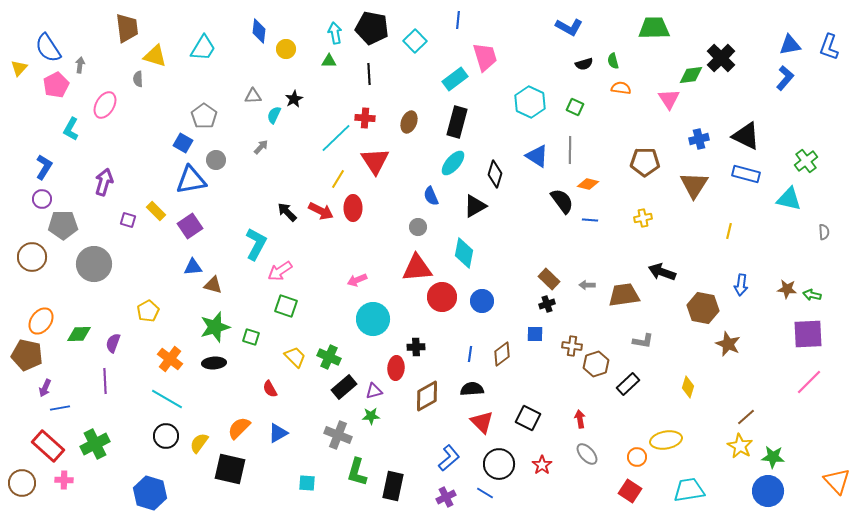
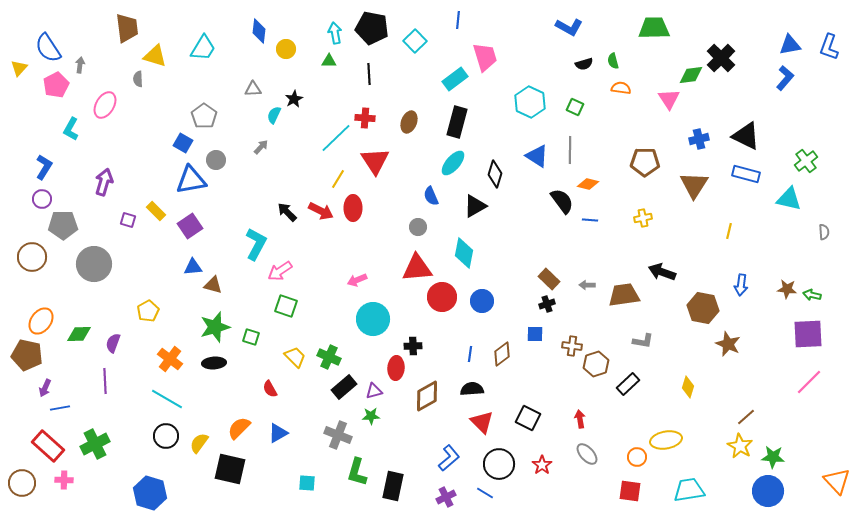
gray triangle at (253, 96): moved 7 px up
black cross at (416, 347): moved 3 px left, 1 px up
red square at (630, 491): rotated 25 degrees counterclockwise
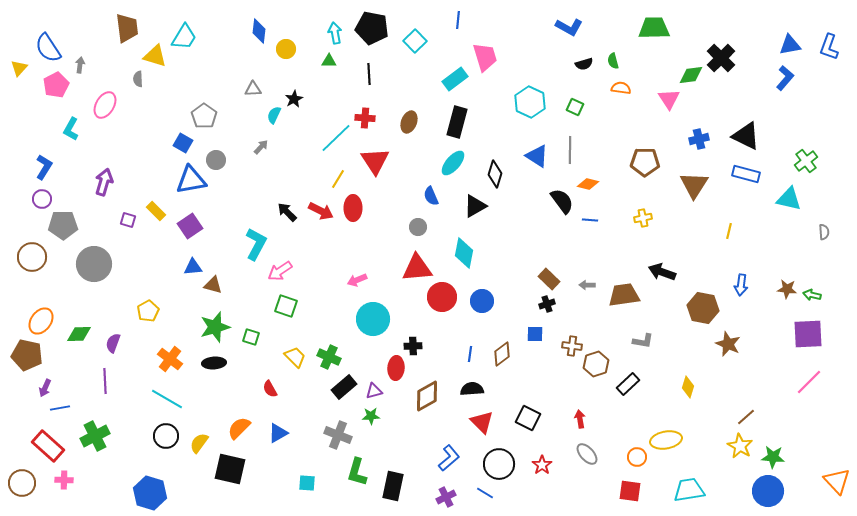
cyan trapezoid at (203, 48): moved 19 px left, 11 px up
green cross at (95, 444): moved 8 px up
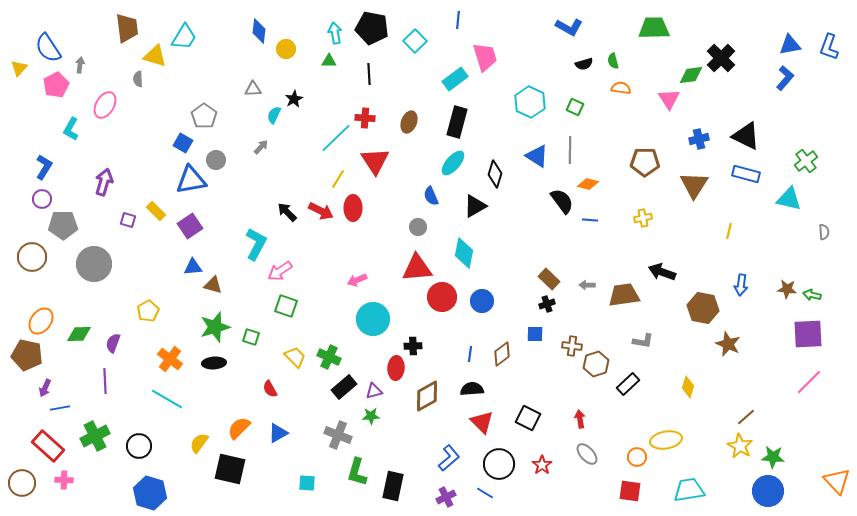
black circle at (166, 436): moved 27 px left, 10 px down
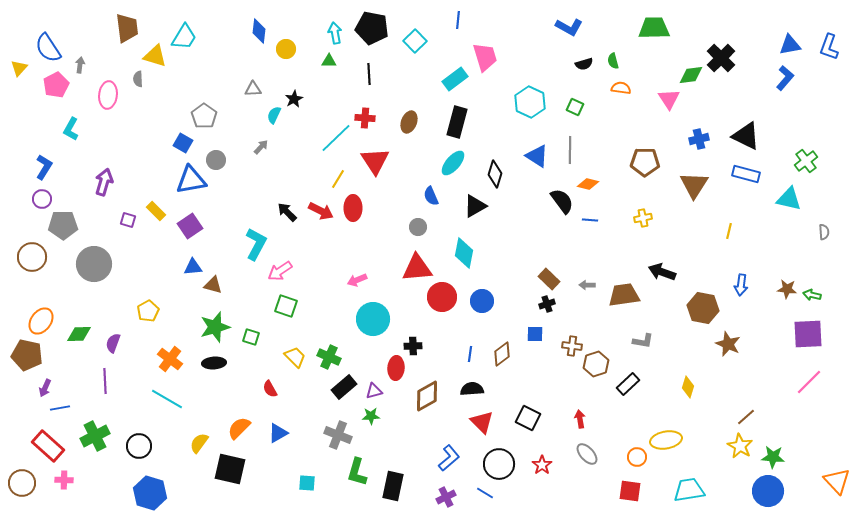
pink ellipse at (105, 105): moved 3 px right, 10 px up; rotated 24 degrees counterclockwise
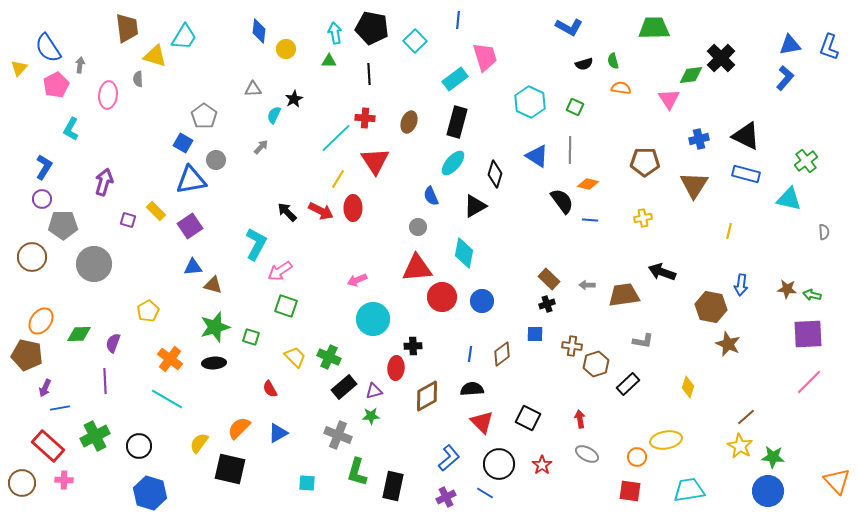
brown hexagon at (703, 308): moved 8 px right, 1 px up
gray ellipse at (587, 454): rotated 20 degrees counterclockwise
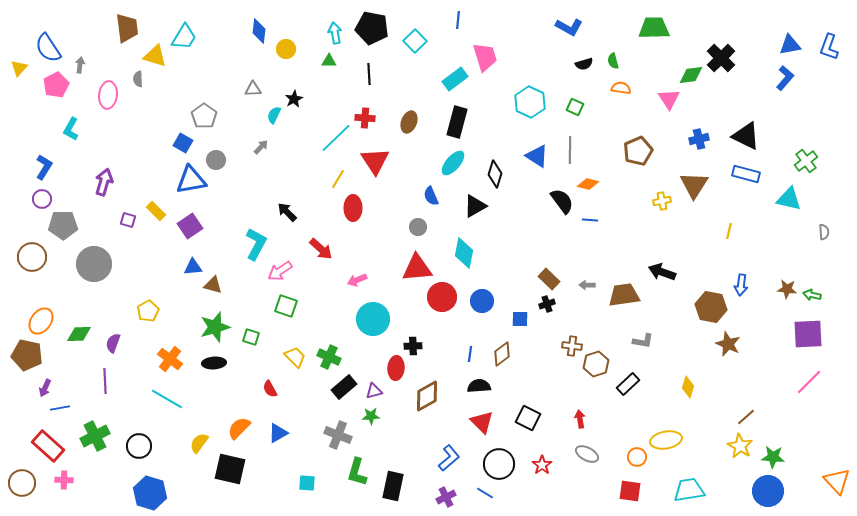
brown pentagon at (645, 162): moved 7 px left, 11 px up; rotated 24 degrees counterclockwise
red arrow at (321, 211): moved 38 px down; rotated 15 degrees clockwise
yellow cross at (643, 218): moved 19 px right, 17 px up
blue square at (535, 334): moved 15 px left, 15 px up
black semicircle at (472, 389): moved 7 px right, 3 px up
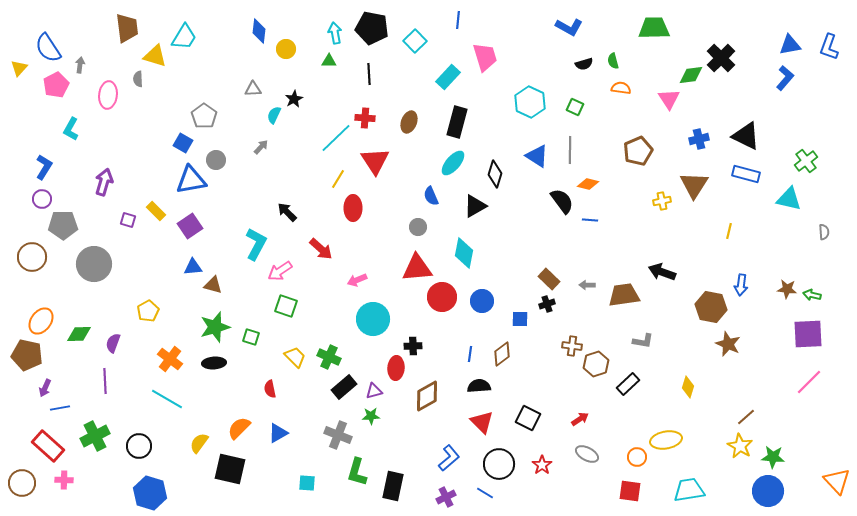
cyan rectangle at (455, 79): moved 7 px left, 2 px up; rotated 10 degrees counterclockwise
red semicircle at (270, 389): rotated 18 degrees clockwise
red arrow at (580, 419): rotated 66 degrees clockwise
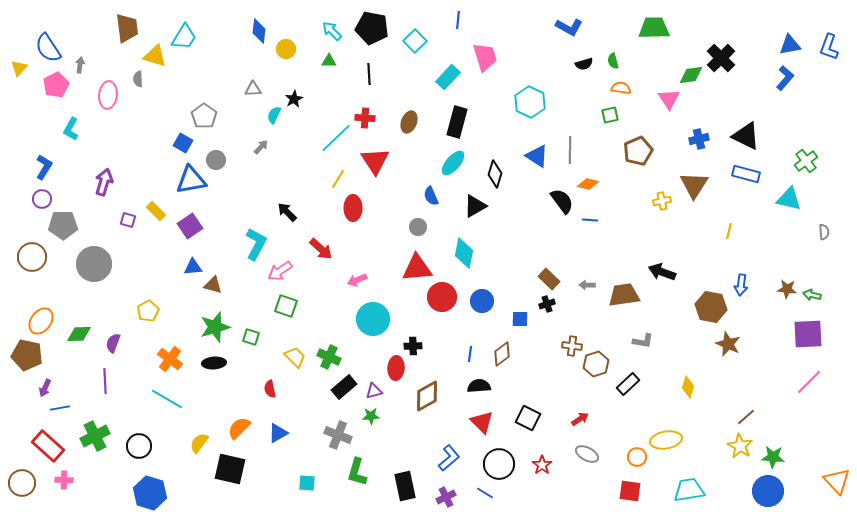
cyan arrow at (335, 33): moved 3 px left, 2 px up; rotated 35 degrees counterclockwise
green square at (575, 107): moved 35 px right, 8 px down; rotated 36 degrees counterclockwise
black rectangle at (393, 486): moved 12 px right; rotated 24 degrees counterclockwise
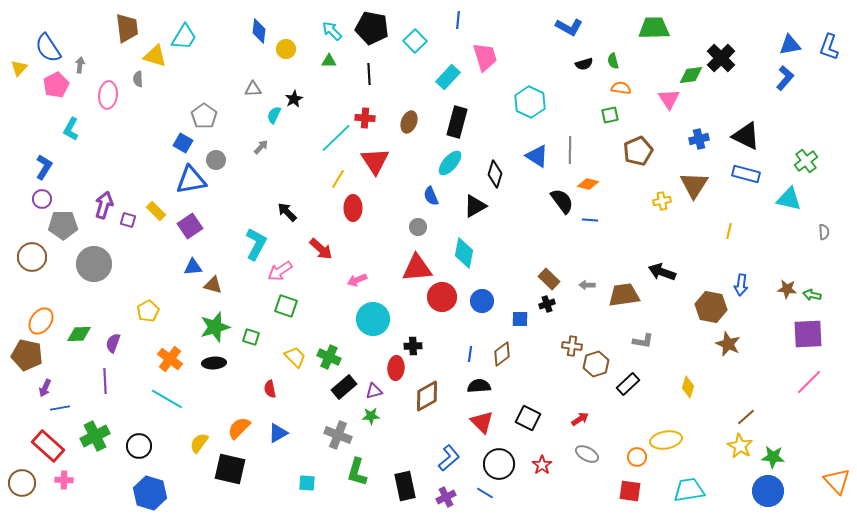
cyan ellipse at (453, 163): moved 3 px left
purple arrow at (104, 182): moved 23 px down
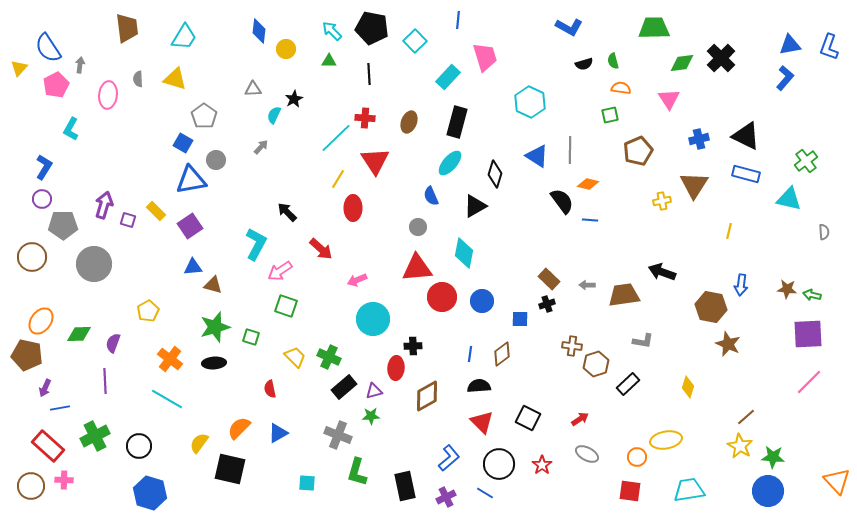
yellow triangle at (155, 56): moved 20 px right, 23 px down
green diamond at (691, 75): moved 9 px left, 12 px up
brown circle at (22, 483): moved 9 px right, 3 px down
